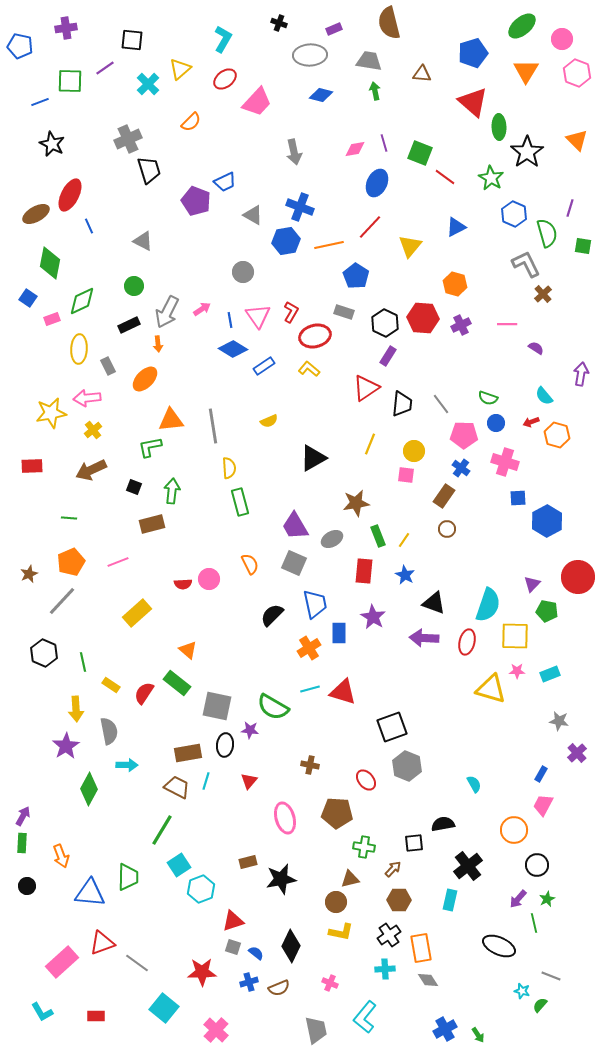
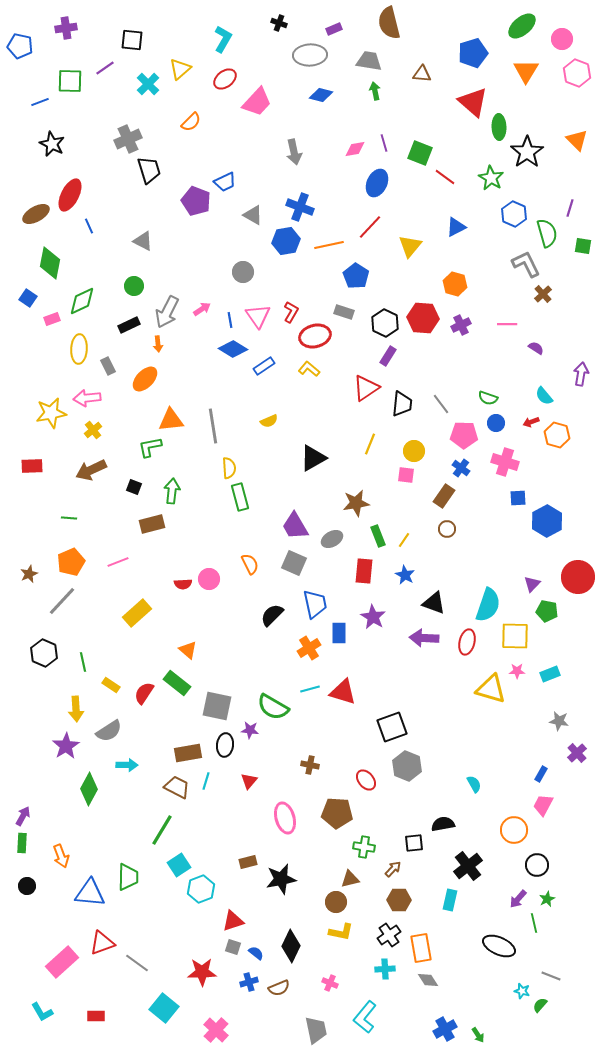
green rectangle at (240, 502): moved 5 px up
gray semicircle at (109, 731): rotated 68 degrees clockwise
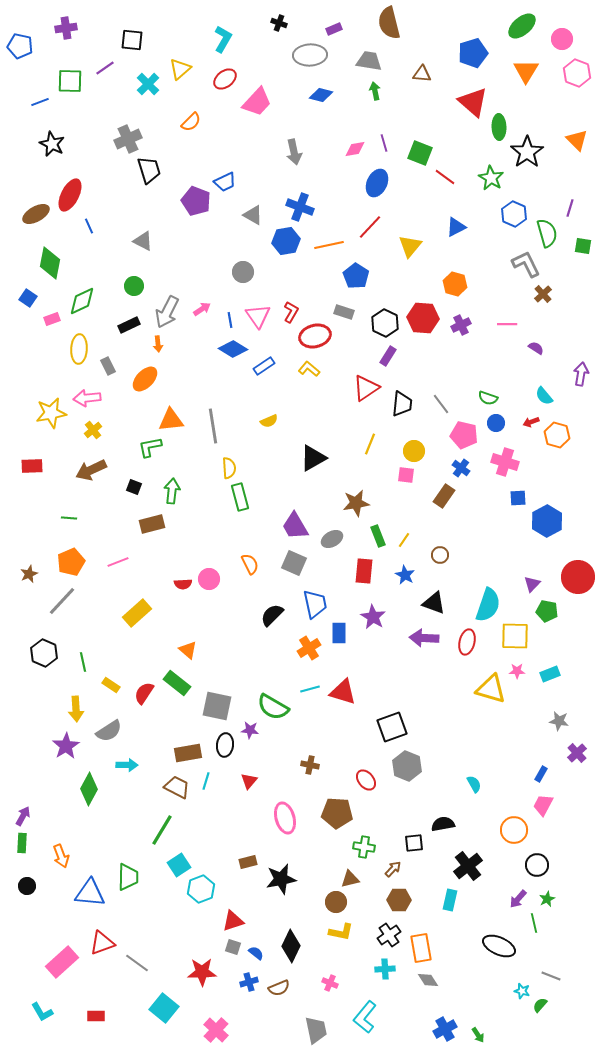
pink pentagon at (464, 435): rotated 12 degrees clockwise
brown circle at (447, 529): moved 7 px left, 26 px down
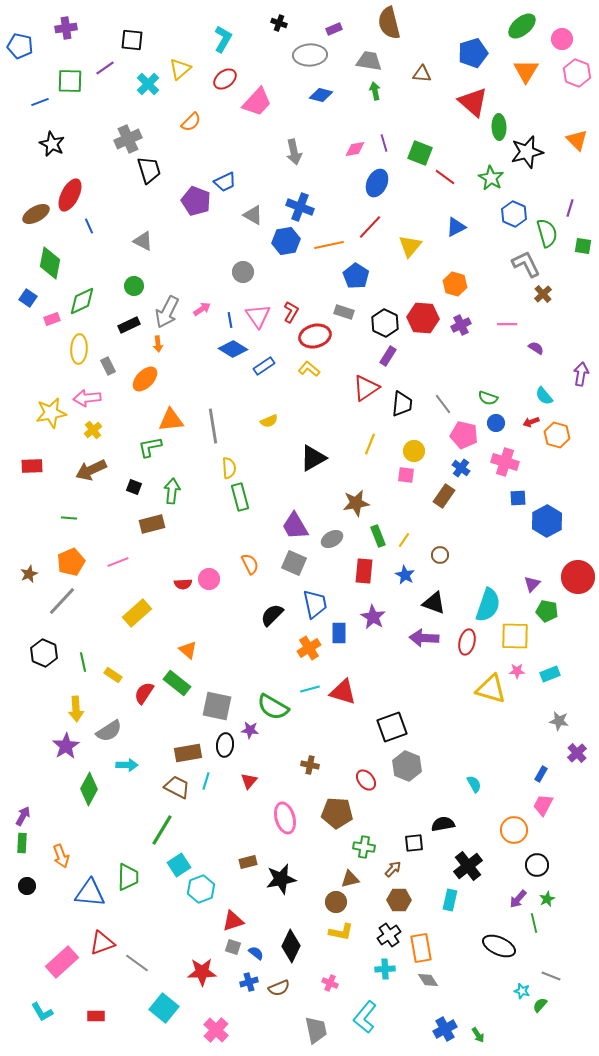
black star at (527, 152): rotated 20 degrees clockwise
gray line at (441, 404): moved 2 px right
yellow rectangle at (111, 685): moved 2 px right, 10 px up
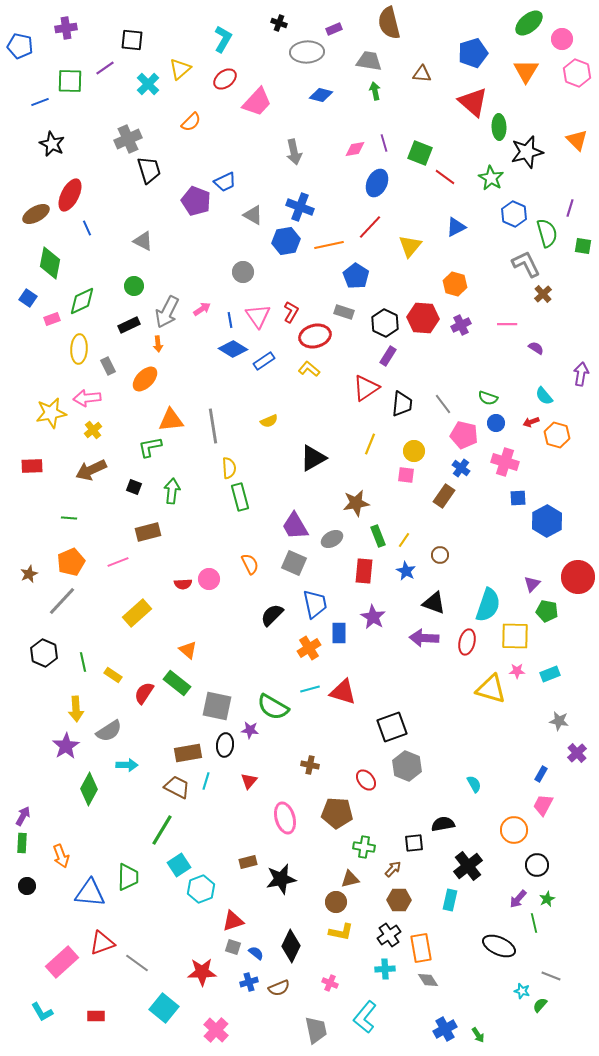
green ellipse at (522, 26): moved 7 px right, 3 px up
gray ellipse at (310, 55): moved 3 px left, 3 px up
blue line at (89, 226): moved 2 px left, 2 px down
blue rectangle at (264, 366): moved 5 px up
brown rectangle at (152, 524): moved 4 px left, 8 px down
blue star at (405, 575): moved 1 px right, 4 px up
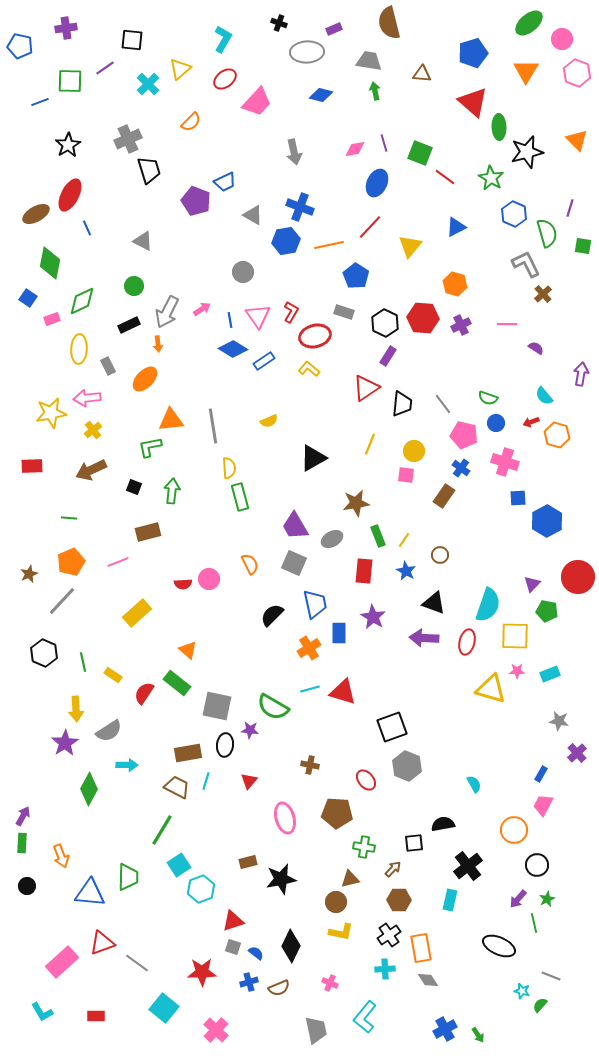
black star at (52, 144): moved 16 px right, 1 px down; rotated 15 degrees clockwise
purple star at (66, 746): moved 1 px left, 3 px up
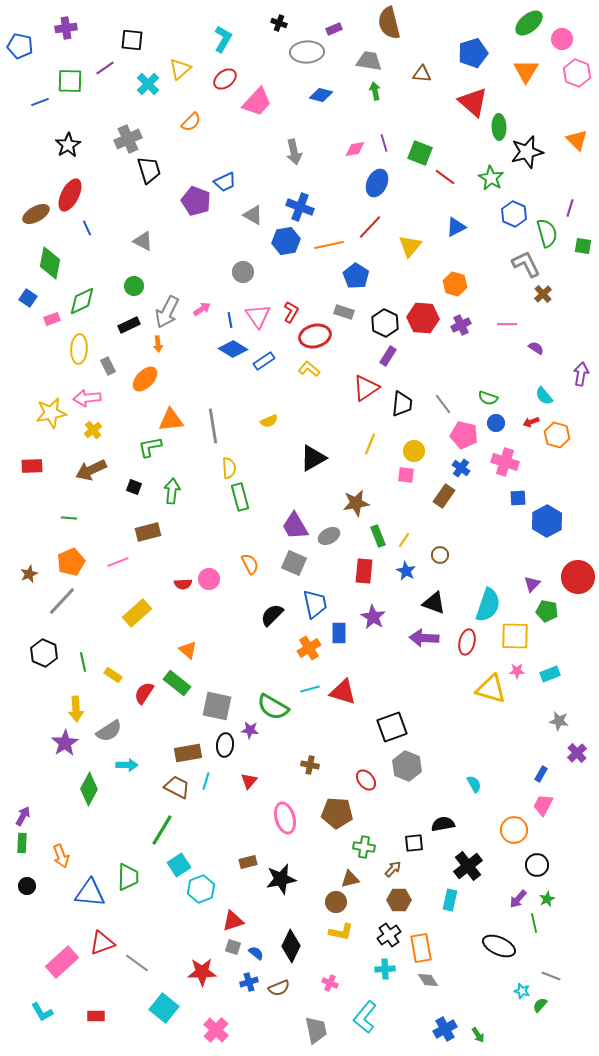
gray ellipse at (332, 539): moved 3 px left, 3 px up
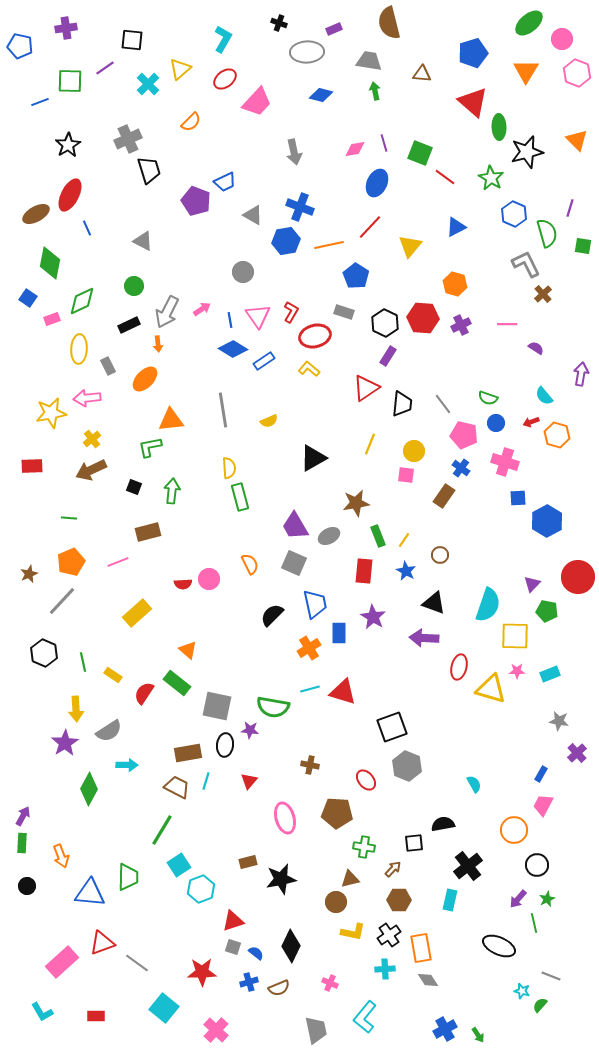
gray line at (213, 426): moved 10 px right, 16 px up
yellow cross at (93, 430): moved 1 px left, 9 px down
red ellipse at (467, 642): moved 8 px left, 25 px down
green semicircle at (273, 707): rotated 20 degrees counterclockwise
yellow L-shape at (341, 932): moved 12 px right
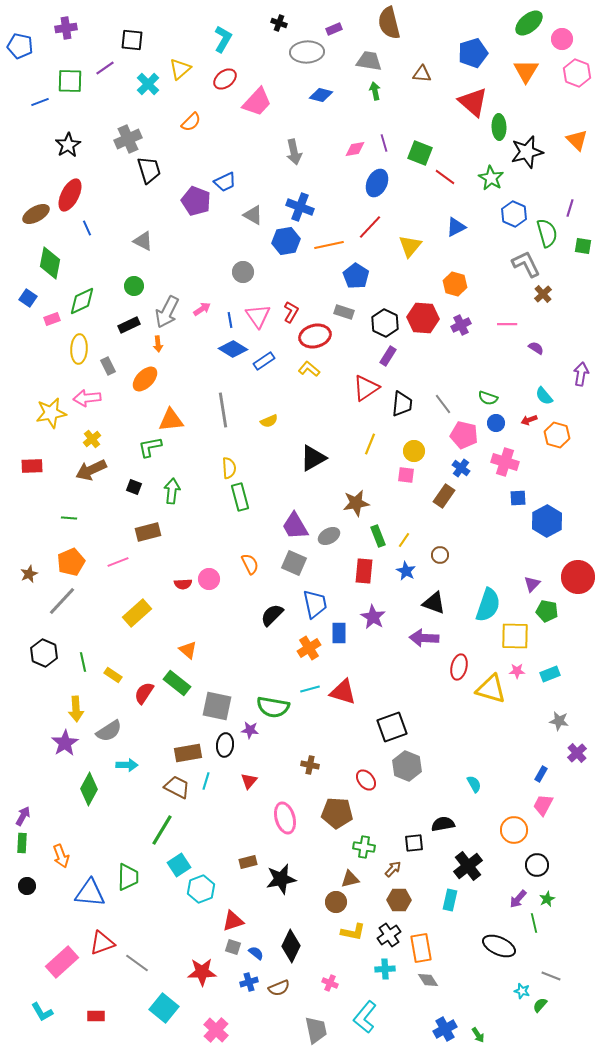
red arrow at (531, 422): moved 2 px left, 2 px up
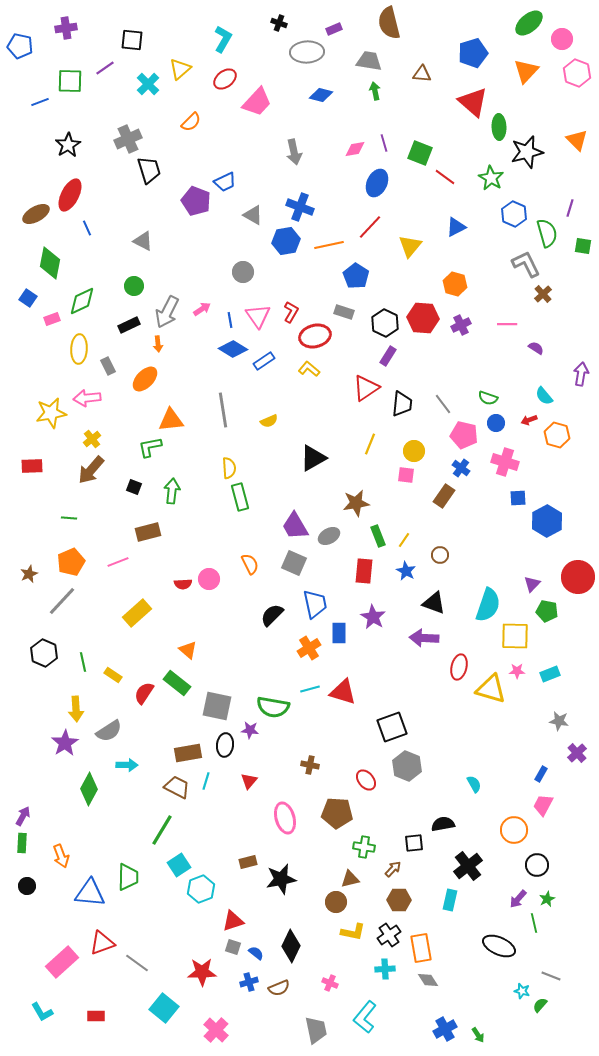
orange triangle at (526, 71): rotated 12 degrees clockwise
brown arrow at (91, 470): rotated 24 degrees counterclockwise
